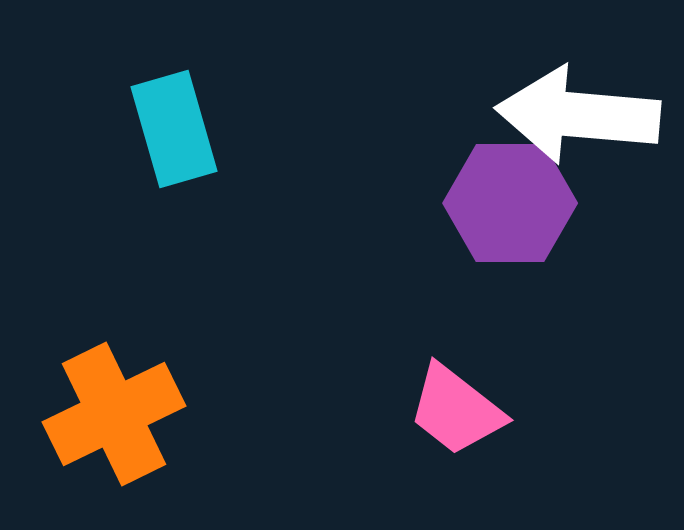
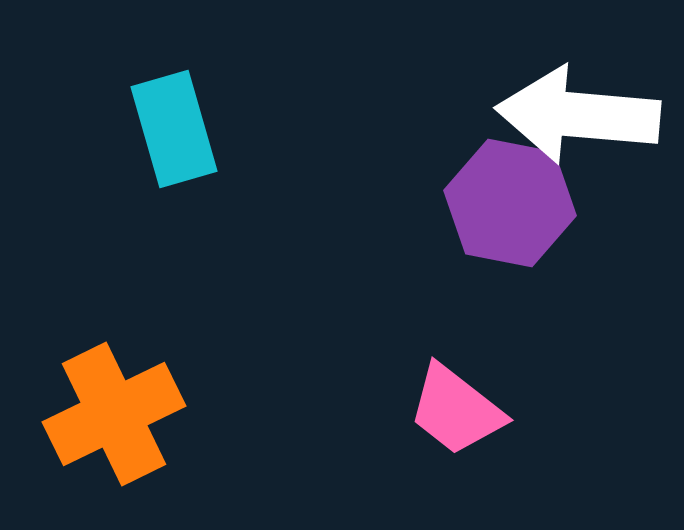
purple hexagon: rotated 11 degrees clockwise
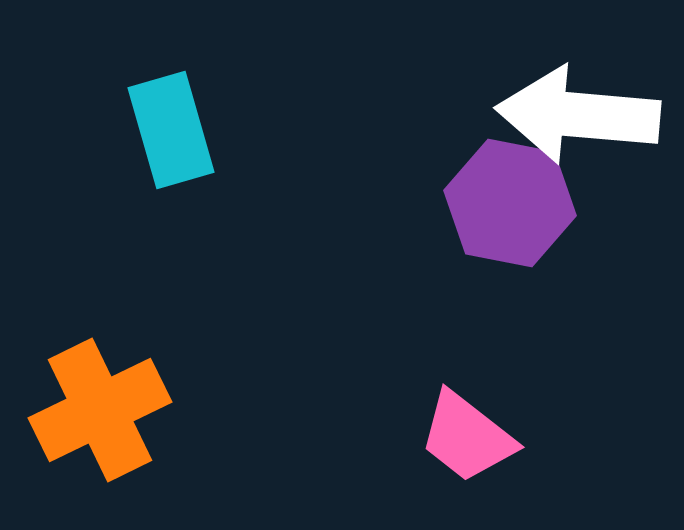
cyan rectangle: moved 3 px left, 1 px down
pink trapezoid: moved 11 px right, 27 px down
orange cross: moved 14 px left, 4 px up
